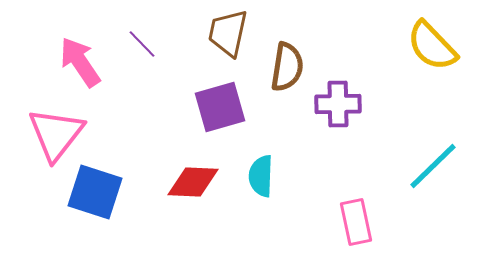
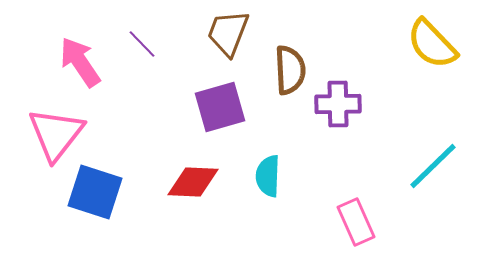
brown trapezoid: rotated 9 degrees clockwise
yellow semicircle: moved 2 px up
brown semicircle: moved 3 px right, 3 px down; rotated 12 degrees counterclockwise
cyan semicircle: moved 7 px right
pink rectangle: rotated 12 degrees counterclockwise
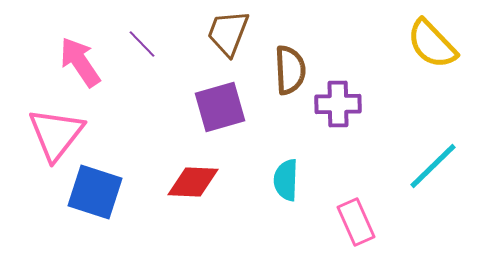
cyan semicircle: moved 18 px right, 4 px down
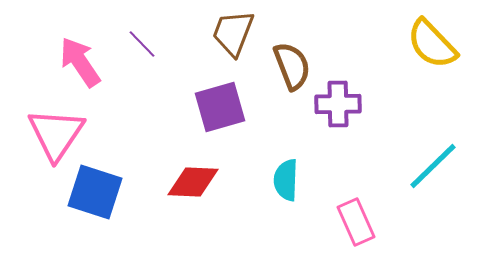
brown trapezoid: moved 5 px right
brown semicircle: moved 2 px right, 4 px up; rotated 18 degrees counterclockwise
pink triangle: rotated 4 degrees counterclockwise
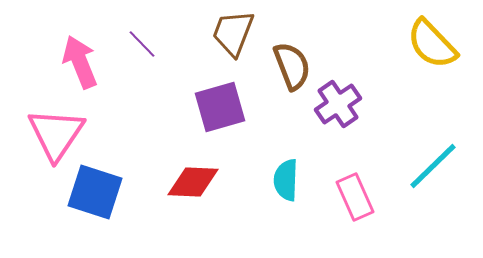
pink arrow: rotated 12 degrees clockwise
purple cross: rotated 33 degrees counterclockwise
pink rectangle: moved 1 px left, 25 px up
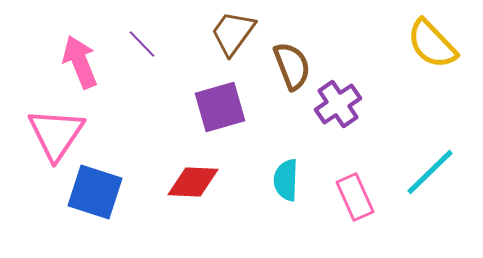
brown trapezoid: rotated 15 degrees clockwise
cyan line: moved 3 px left, 6 px down
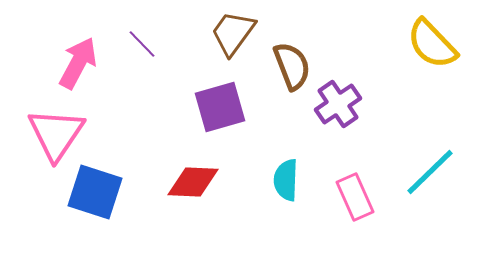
pink arrow: moved 2 px left, 1 px down; rotated 50 degrees clockwise
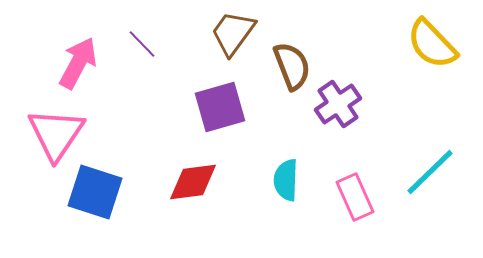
red diamond: rotated 10 degrees counterclockwise
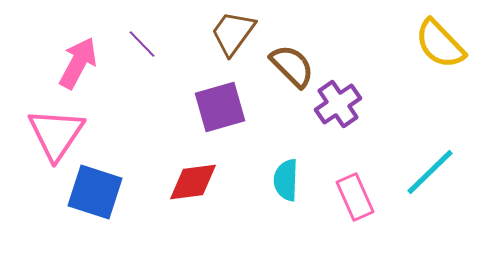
yellow semicircle: moved 8 px right
brown semicircle: rotated 24 degrees counterclockwise
